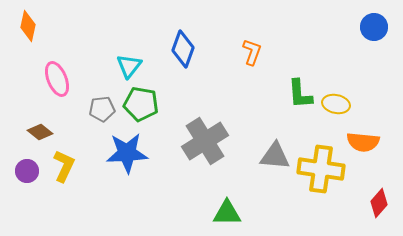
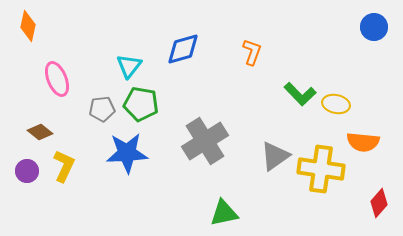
blue diamond: rotated 54 degrees clockwise
green L-shape: rotated 40 degrees counterclockwise
gray triangle: rotated 40 degrees counterclockwise
green triangle: moved 3 px left; rotated 12 degrees counterclockwise
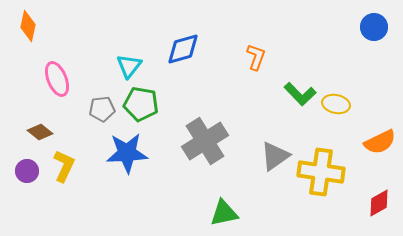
orange L-shape: moved 4 px right, 5 px down
orange semicircle: moved 17 px right; rotated 32 degrees counterclockwise
yellow cross: moved 3 px down
red diamond: rotated 20 degrees clockwise
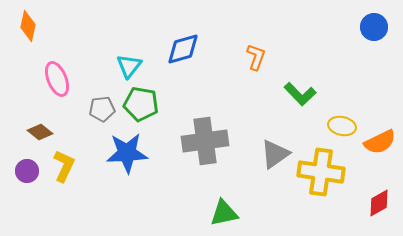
yellow ellipse: moved 6 px right, 22 px down
gray cross: rotated 24 degrees clockwise
gray triangle: moved 2 px up
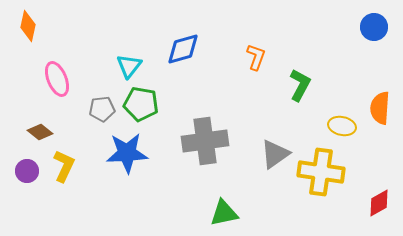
green L-shape: moved 9 px up; rotated 108 degrees counterclockwise
orange semicircle: moved 34 px up; rotated 120 degrees clockwise
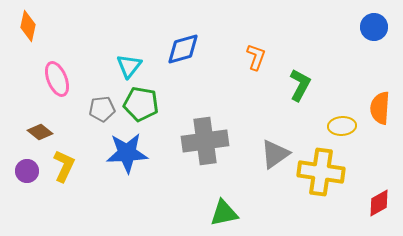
yellow ellipse: rotated 16 degrees counterclockwise
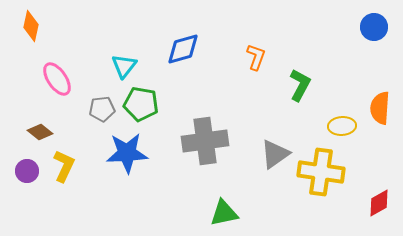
orange diamond: moved 3 px right
cyan triangle: moved 5 px left
pink ellipse: rotated 12 degrees counterclockwise
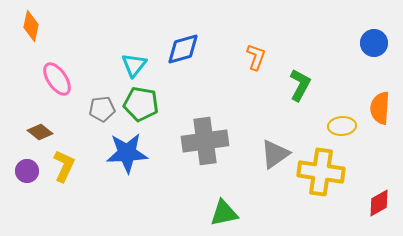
blue circle: moved 16 px down
cyan triangle: moved 10 px right, 1 px up
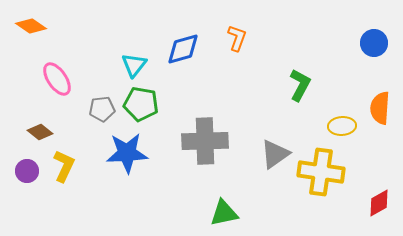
orange diamond: rotated 68 degrees counterclockwise
orange L-shape: moved 19 px left, 19 px up
gray cross: rotated 6 degrees clockwise
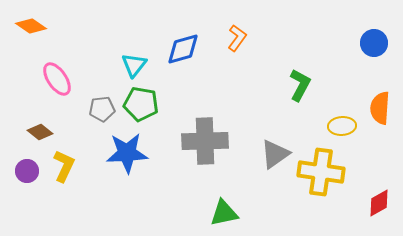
orange L-shape: rotated 16 degrees clockwise
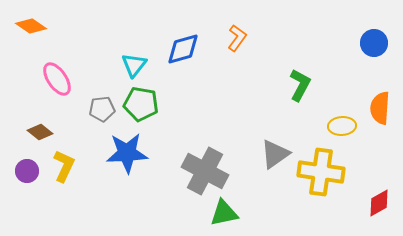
gray cross: moved 30 px down; rotated 30 degrees clockwise
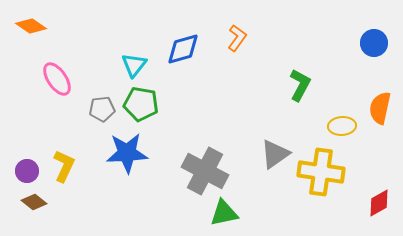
orange semicircle: rotated 8 degrees clockwise
brown diamond: moved 6 px left, 70 px down
